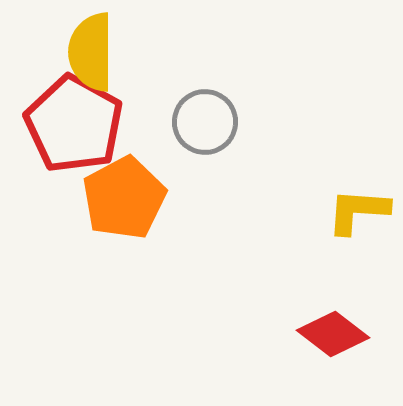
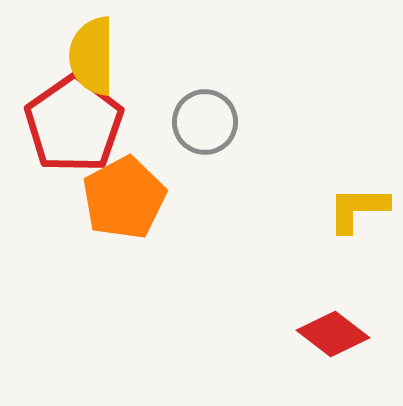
yellow semicircle: moved 1 px right, 4 px down
red pentagon: rotated 8 degrees clockwise
yellow L-shape: moved 2 px up; rotated 4 degrees counterclockwise
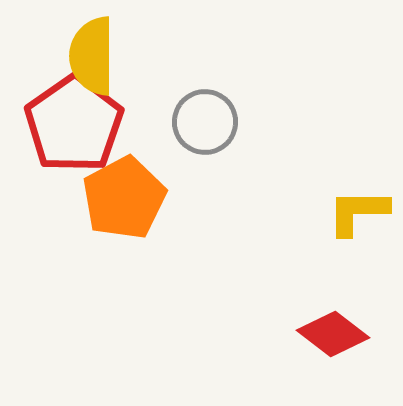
yellow L-shape: moved 3 px down
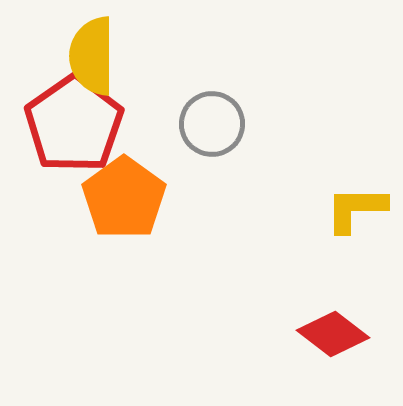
gray circle: moved 7 px right, 2 px down
orange pentagon: rotated 8 degrees counterclockwise
yellow L-shape: moved 2 px left, 3 px up
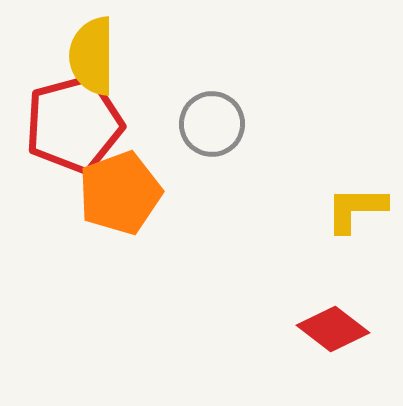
red pentagon: rotated 20 degrees clockwise
orange pentagon: moved 4 px left, 5 px up; rotated 16 degrees clockwise
red diamond: moved 5 px up
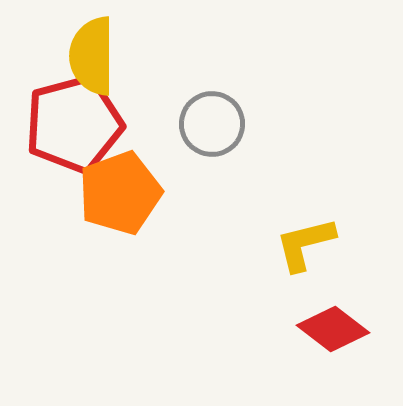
yellow L-shape: moved 51 px left, 35 px down; rotated 14 degrees counterclockwise
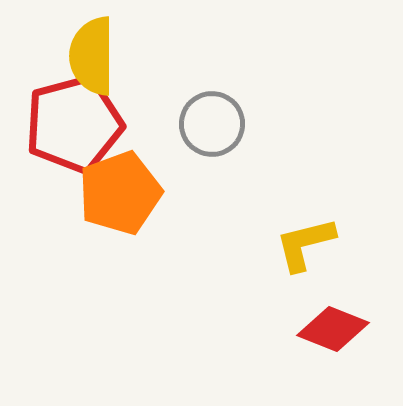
red diamond: rotated 16 degrees counterclockwise
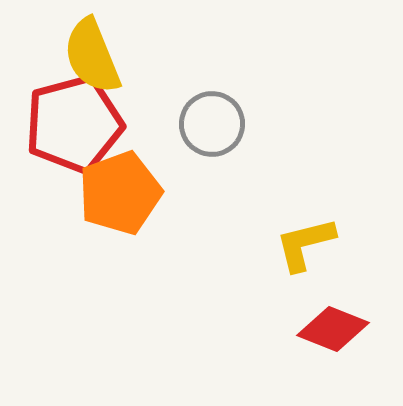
yellow semicircle: rotated 22 degrees counterclockwise
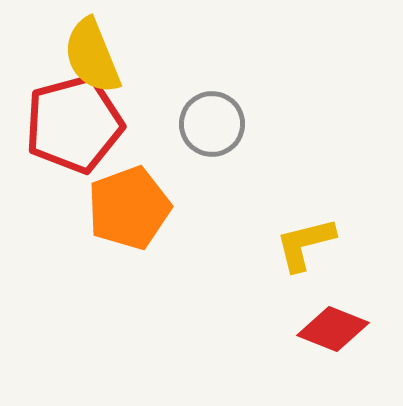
orange pentagon: moved 9 px right, 15 px down
